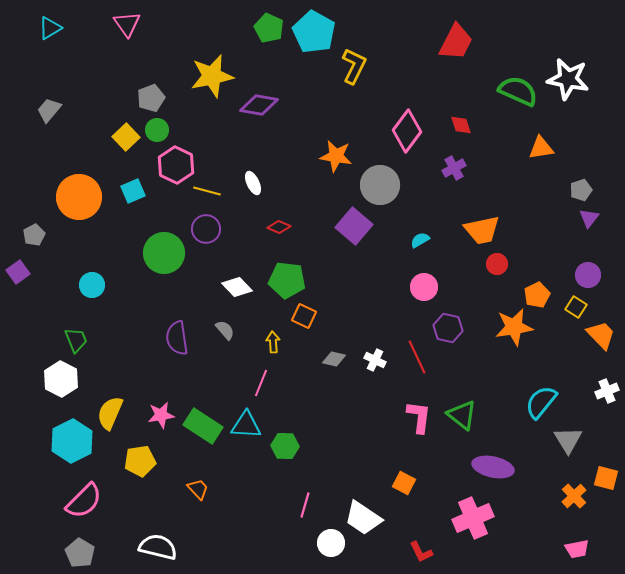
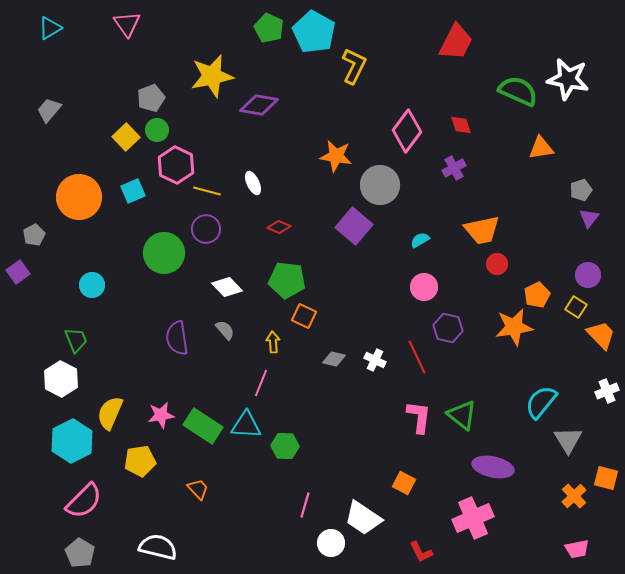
white diamond at (237, 287): moved 10 px left
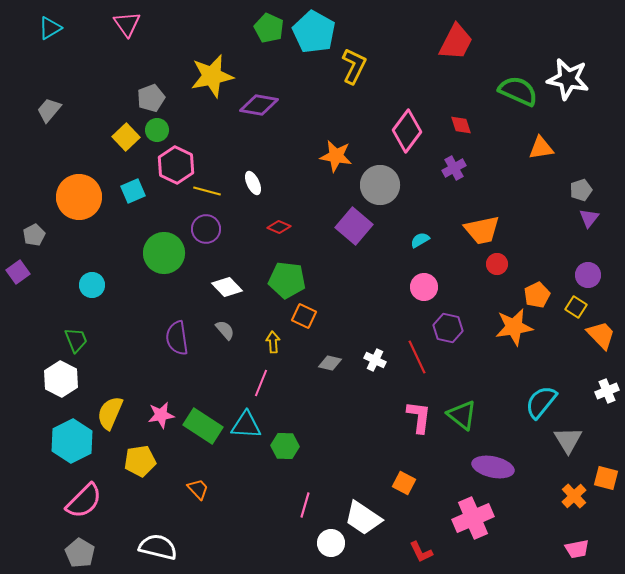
gray diamond at (334, 359): moved 4 px left, 4 px down
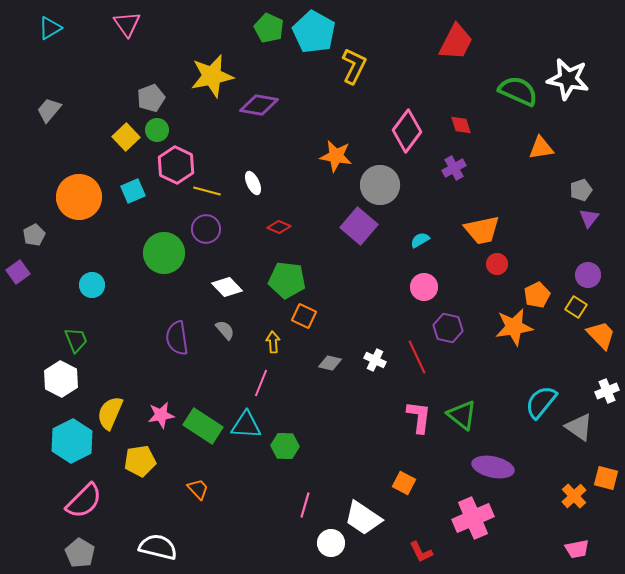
purple square at (354, 226): moved 5 px right
gray triangle at (568, 440): moved 11 px right, 13 px up; rotated 24 degrees counterclockwise
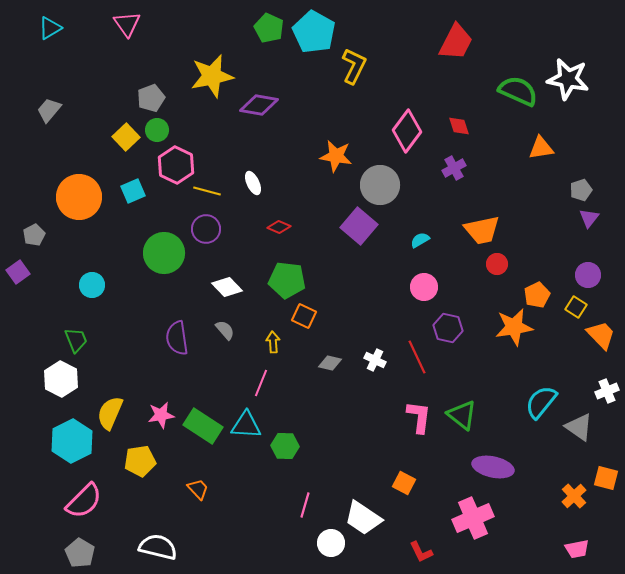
red diamond at (461, 125): moved 2 px left, 1 px down
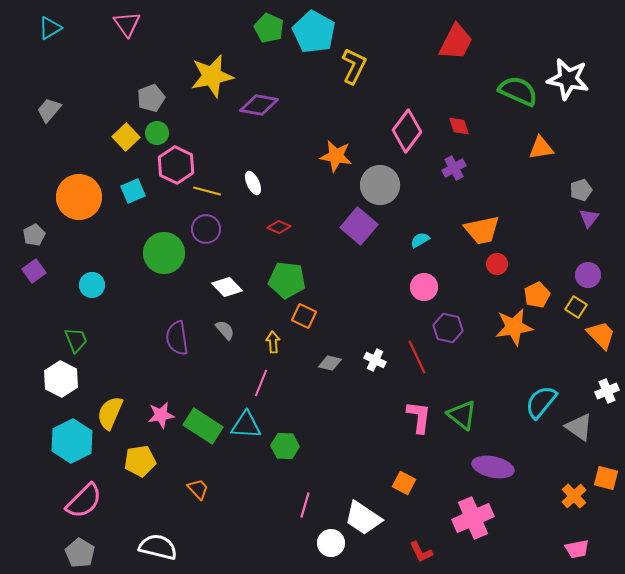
green circle at (157, 130): moved 3 px down
purple square at (18, 272): moved 16 px right, 1 px up
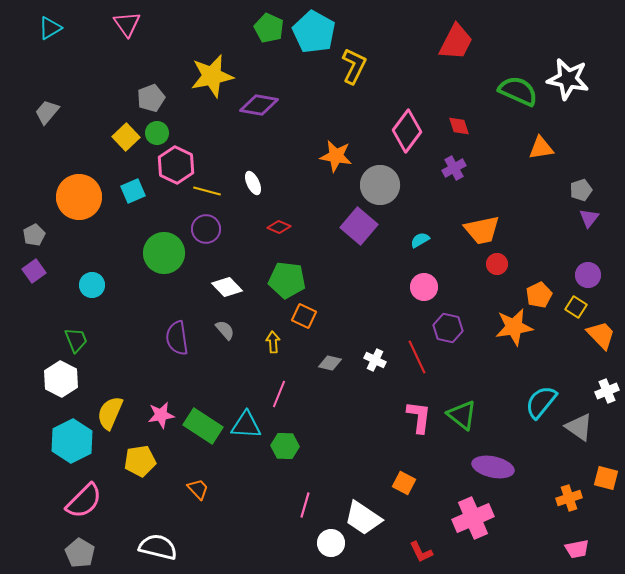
gray trapezoid at (49, 110): moved 2 px left, 2 px down
orange pentagon at (537, 295): moved 2 px right
pink line at (261, 383): moved 18 px right, 11 px down
orange cross at (574, 496): moved 5 px left, 2 px down; rotated 25 degrees clockwise
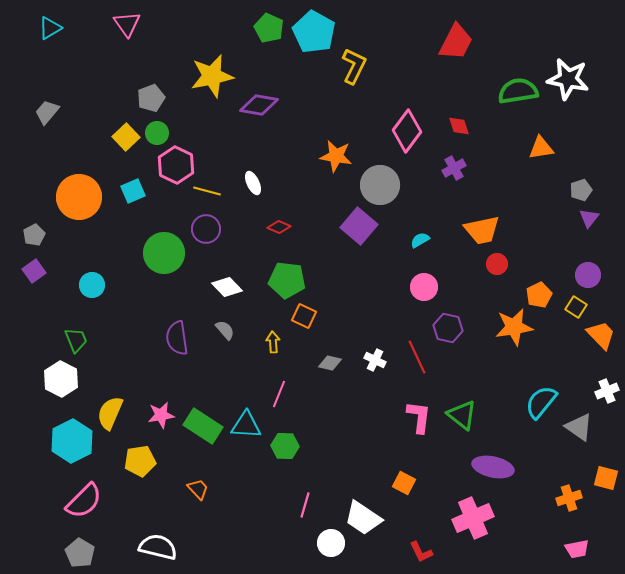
green semicircle at (518, 91): rotated 33 degrees counterclockwise
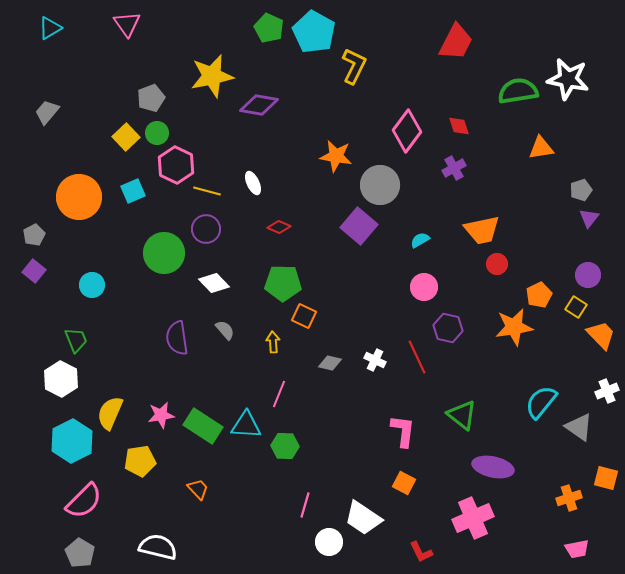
purple square at (34, 271): rotated 15 degrees counterclockwise
green pentagon at (287, 280): moved 4 px left, 3 px down; rotated 6 degrees counterclockwise
white diamond at (227, 287): moved 13 px left, 4 px up
pink L-shape at (419, 417): moved 16 px left, 14 px down
white circle at (331, 543): moved 2 px left, 1 px up
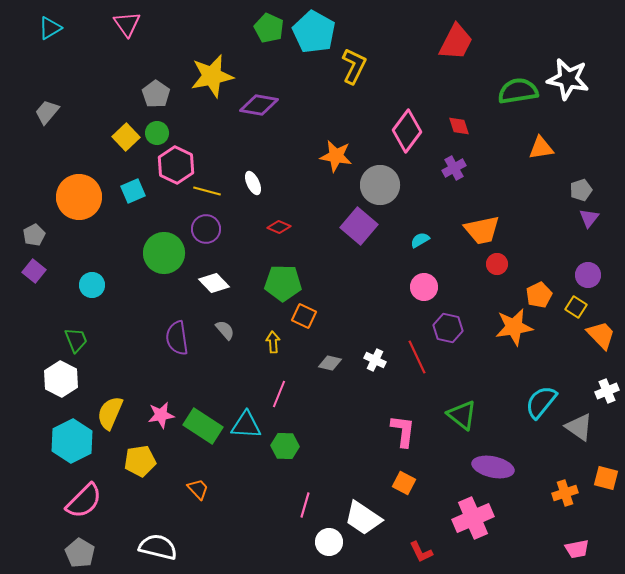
gray pentagon at (151, 98): moved 5 px right, 4 px up; rotated 16 degrees counterclockwise
orange cross at (569, 498): moved 4 px left, 5 px up
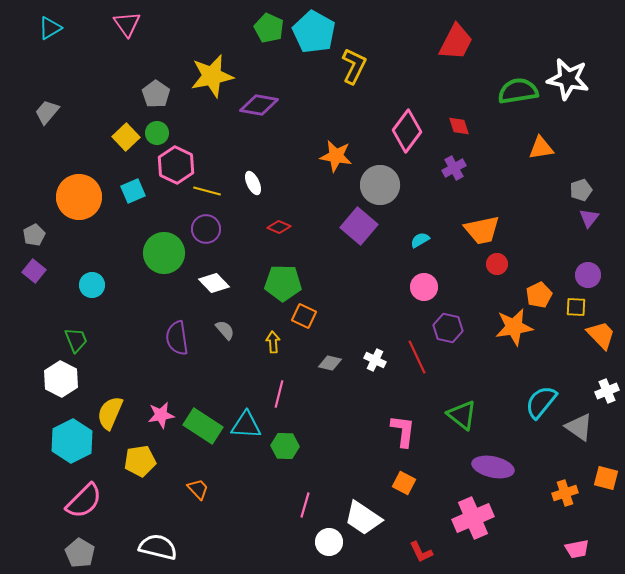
yellow square at (576, 307): rotated 30 degrees counterclockwise
pink line at (279, 394): rotated 8 degrees counterclockwise
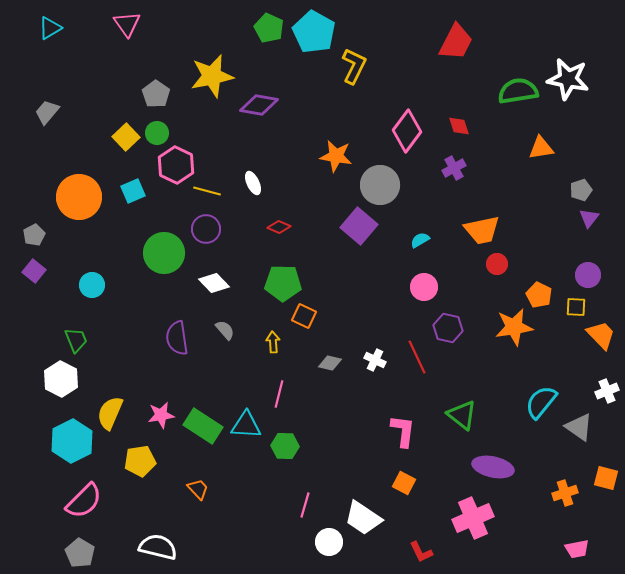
orange pentagon at (539, 295): rotated 20 degrees counterclockwise
